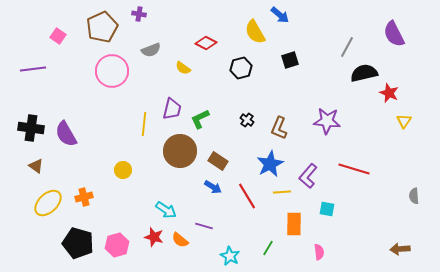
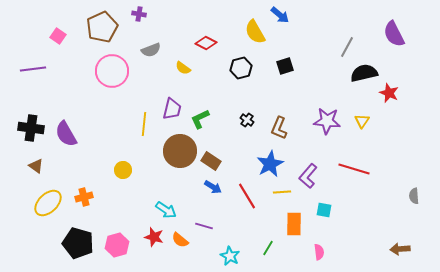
black square at (290, 60): moved 5 px left, 6 px down
yellow triangle at (404, 121): moved 42 px left
brown rectangle at (218, 161): moved 7 px left
cyan square at (327, 209): moved 3 px left, 1 px down
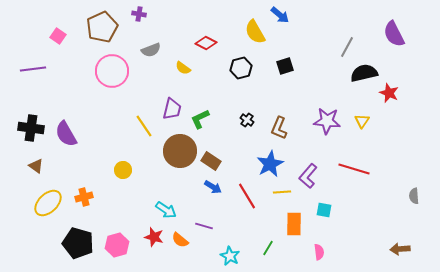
yellow line at (144, 124): moved 2 px down; rotated 40 degrees counterclockwise
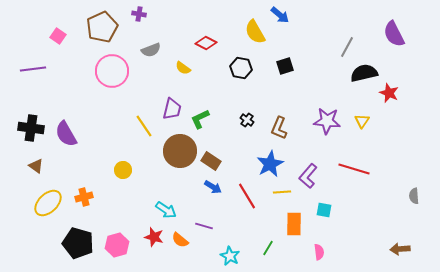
black hexagon at (241, 68): rotated 25 degrees clockwise
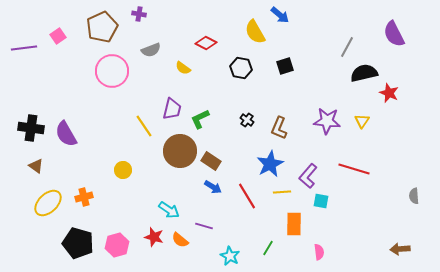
pink square at (58, 36): rotated 21 degrees clockwise
purple line at (33, 69): moved 9 px left, 21 px up
cyan arrow at (166, 210): moved 3 px right
cyan square at (324, 210): moved 3 px left, 9 px up
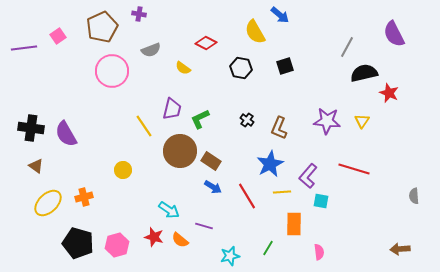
cyan star at (230, 256): rotated 30 degrees clockwise
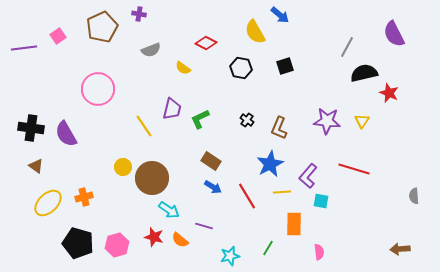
pink circle at (112, 71): moved 14 px left, 18 px down
brown circle at (180, 151): moved 28 px left, 27 px down
yellow circle at (123, 170): moved 3 px up
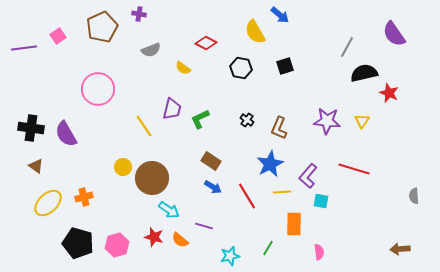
purple semicircle at (394, 34): rotated 8 degrees counterclockwise
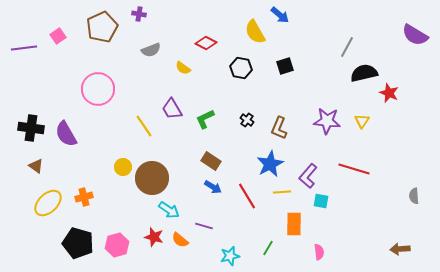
purple semicircle at (394, 34): moved 21 px right, 1 px down; rotated 24 degrees counterclockwise
purple trapezoid at (172, 109): rotated 135 degrees clockwise
green L-shape at (200, 119): moved 5 px right
